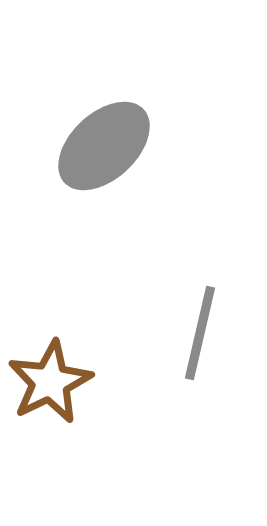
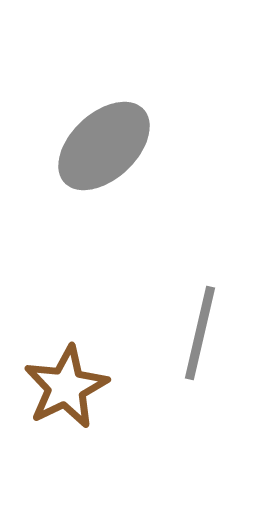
brown star: moved 16 px right, 5 px down
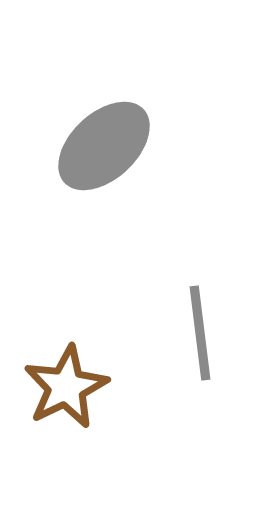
gray line: rotated 20 degrees counterclockwise
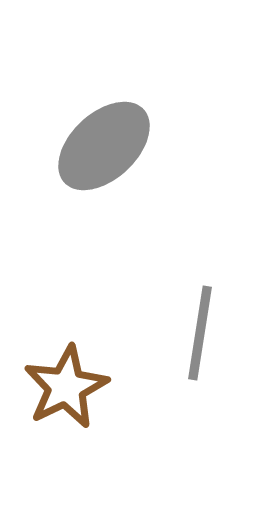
gray line: rotated 16 degrees clockwise
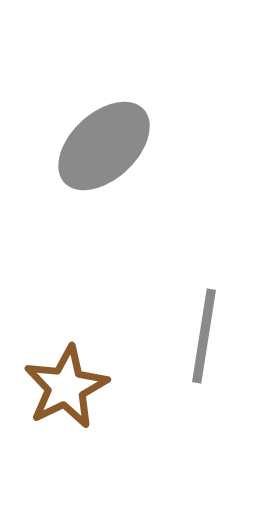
gray line: moved 4 px right, 3 px down
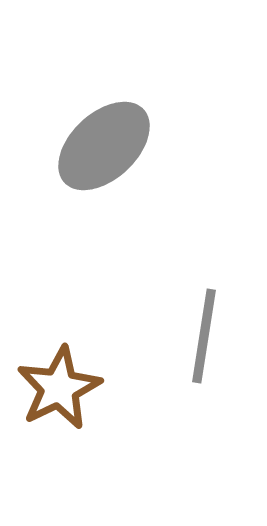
brown star: moved 7 px left, 1 px down
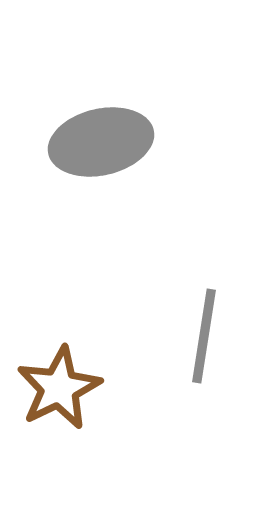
gray ellipse: moved 3 px left, 4 px up; rotated 30 degrees clockwise
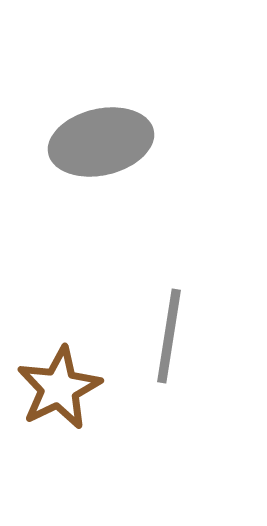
gray line: moved 35 px left
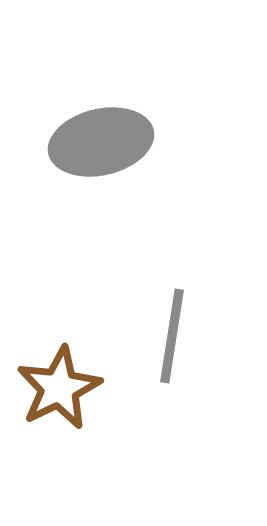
gray line: moved 3 px right
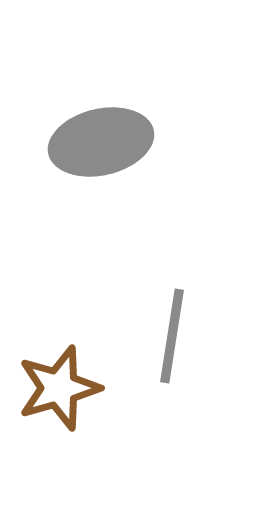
brown star: rotated 10 degrees clockwise
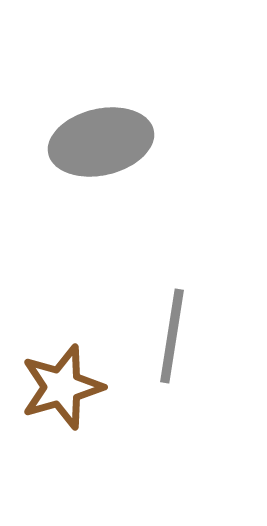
brown star: moved 3 px right, 1 px up
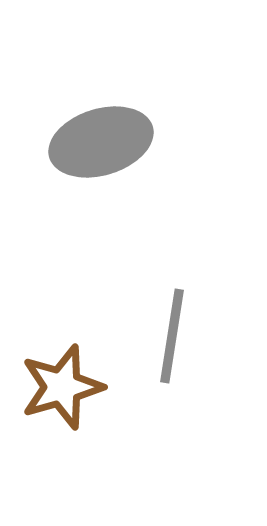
gray ellipse: rotated 4 degrees counterclockwise
